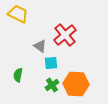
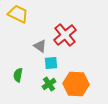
green cross: moved 3 px left, 1 px up
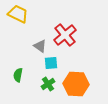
green cross: moved 1 px left
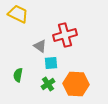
red cross: rotated 25 degrees clockwise
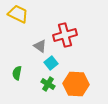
cyan square: rotated 32 degrees counterclockwise
green semicircle: moved 1 px left, 2 px up
green cross: rotated 24 degrees counterclockwise
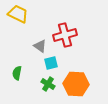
cyan square: rotated 24 degrees clockwise
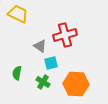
green cross: moved 5 px left, 2 px up
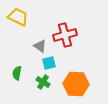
yellow trapezoid: moved 3 px down
cyan square: moved 2 px left
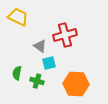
green cross: moved 6 px left, 1 px up; rotated 16 degrees counterclockwise
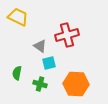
red cross: moved 2 px right
green cross: moved 3 px right, 3 px down
